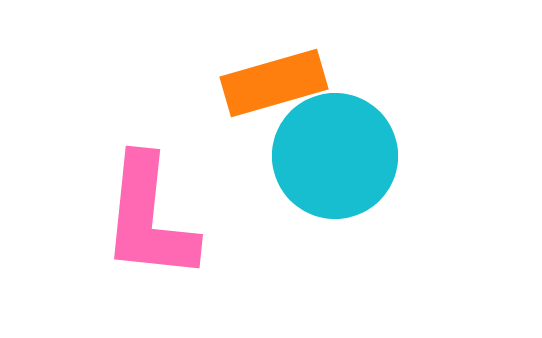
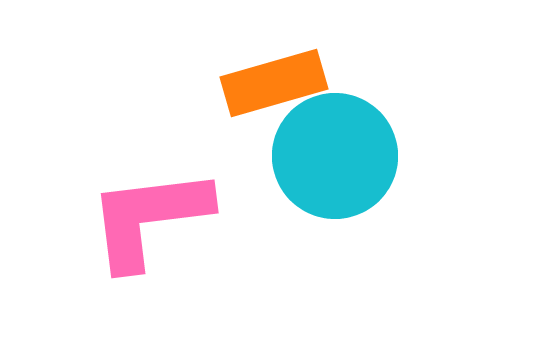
pink L-shape: rotated 77 degrees clockwise
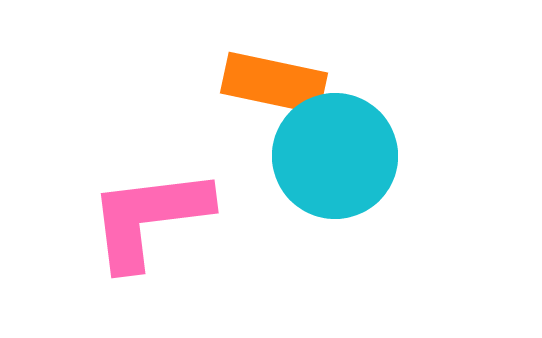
orange rectangle: rotated 28 degrees clockwise
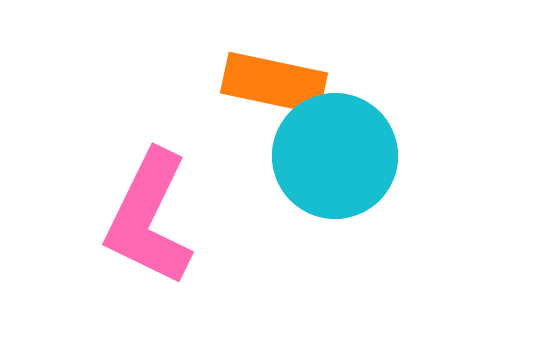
pink L-shape: rotated 57 degrees counterclockwise
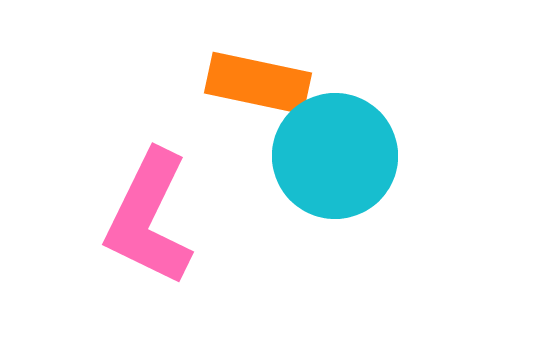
orange rectangle: moved 16 px left
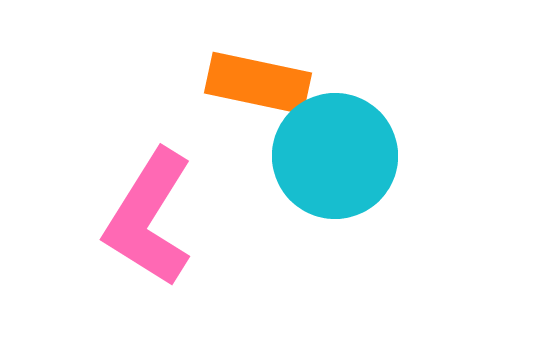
pink L-shape: rotated 6 degrees clockwise
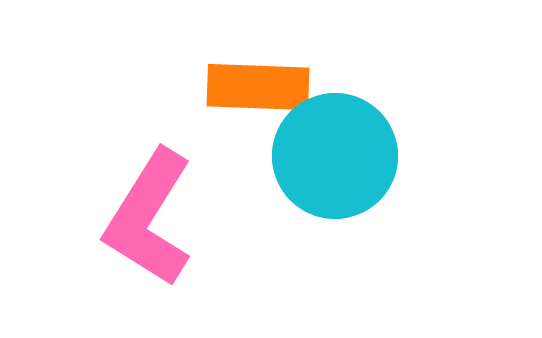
orange rectangle: moved 4 px down; rotated 10 degrees counterclockwise
